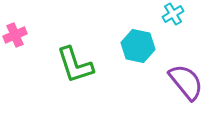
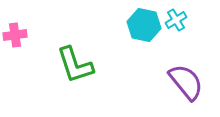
cyan cross: moved 3 px right, 6 px down
pink cross: rotated 15 degrees clockwise
cyan hexagon: moved 6 px right, 21 px up
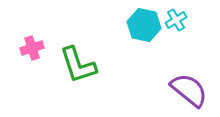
pink cross: moved 17 px right, 13 px down; rotated 10 degrees counterclockwise
green L-shape: moved 3 px right
purple semicircle: moved 3 px right, 8 px down; rotated 12 degrees counterclockwise
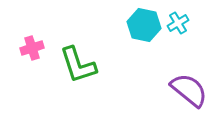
cyan cross: moved 2 px right, 3 px down
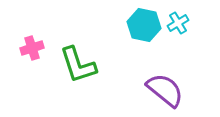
purple semicircle: moved 24 px left
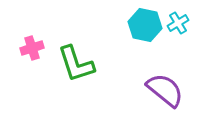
cyan hexagon: moved 1 px right
green L-shape: moved 2 px left, 1 px up
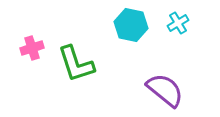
cyan hexagon: moved 14 px left
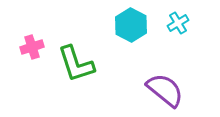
cyan hexagon: rotated 16 degrees clockwise
pink cross: moved 1 px up
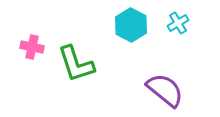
pink cross: rotated 30 degrees clockwise
